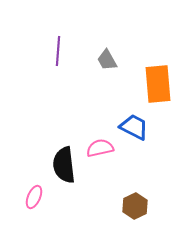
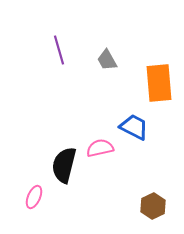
purple line: moved 1 px right, 1 px up; rotated 20 degrees counterclockwise
orange rectangle: moved 1 px right, 1 px up
black semicircle: rotated 21 degrees clockwise
brown hexagon: moved 18 px right
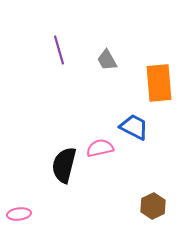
pink ellipse: moved 15 px left, 17 px down; rotated 60 degrees clockwise
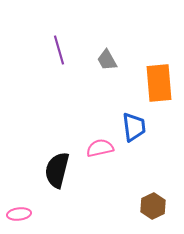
blue trapezoid: rotated 56 degrees clockwise
black semicircle: moved 7 px left, 5 px down
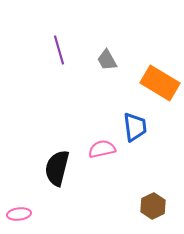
orange rectangle: moved 1 px right; rotated 54 degrees counterclockwise
blue trapezoid: moved 1 px right
pink semicircle: moved 2 px right, 1 px down
black semicircle: moved 2 px up
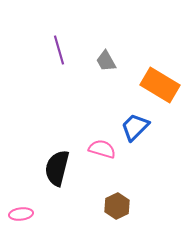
gray trapezoid: moved 1 px left, 1 px down
orange rectangle: moved 2 px down
blue trapezoid: rotated 128 degrees counterclockwise
pink semicircle: rotated 28 degrees clockwise
brown hexagon: moved 36 px left
pink ellipse: moved 2 px right
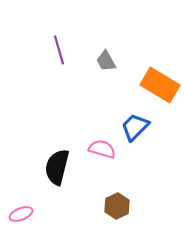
black semicircle: moved 1 px up
pink ellipse: rotated 15 degrees counterclockwise
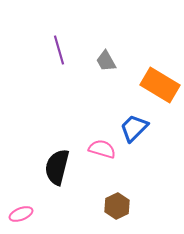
blue trapezoid: moved 1 px left, 1 px down
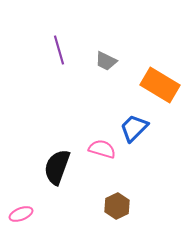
gray trapezoid: rotated 35 degrees counterclockwise
black semicircle: rotated 6 degrees clockwise
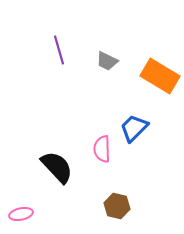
gray trapezoid: moved 1 px right
orange rectangle: moved 9 px up
pink semicircle: rotated 108 degrees counterclockwise
black semicircle: rotated 117 degrees clockwise
brown hexagon: rotated 20 degrees counterclockwise
pink ellipse: rotated 10 degrees clockwise
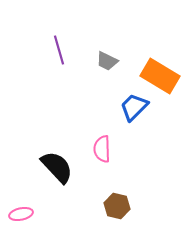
blue trapezoid: moved 21 px up
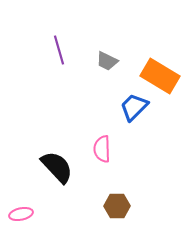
brown hexagon: rotated 15 degrees counterclockwise
